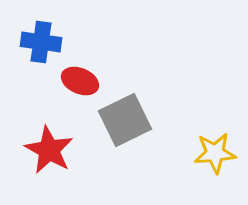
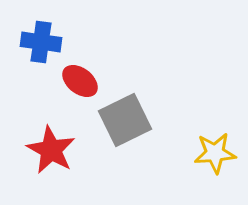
red ellipse: rotated 15 degrees clockwise
red star: moved 2 px right
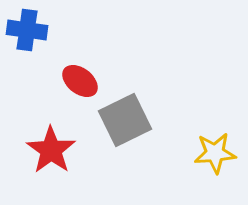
blue cross: moved 14 px left, 12 px up
red star: rotated 6 degrees clockwise
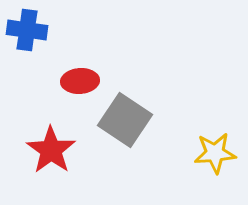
red ellipse: rotated 42 degrees counterclockwise
gray square: rotated 30 degrees counterclockwise
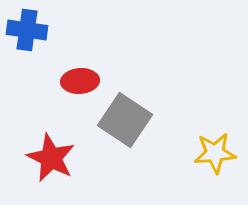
red star: moved 8 px down; rotated 9 degrees counterclockwise
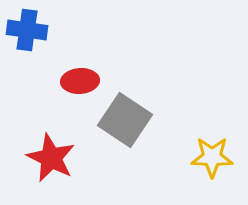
yellow star: moved 3 px left, 4 px down; rotated 6 degrees clockwise
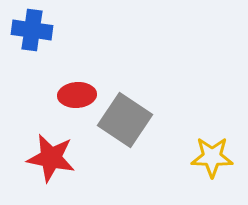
blue cross: moved 5 px right
red ellipse: moved 3 px left, 14 px down
red star: rotated 15 degrees counterclockwise
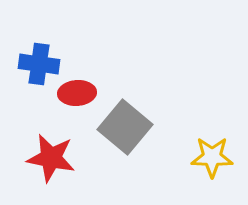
blue cross: moved 7 px right, 34 px down
red ellipse: moved 2 px up
gray square: moved 7 px down; rotated 6 degrees clockwise
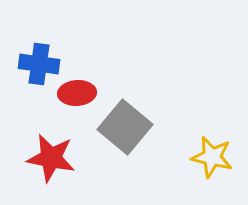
yellow star: rotated 12 degrees clockwise
